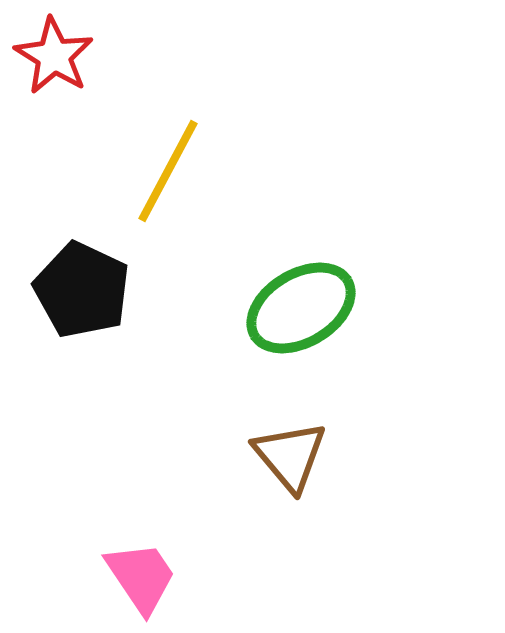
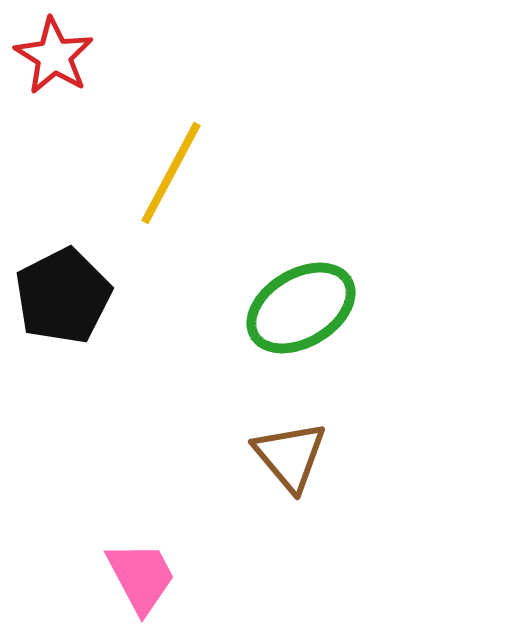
yellow line: moved 3 px right, 2 px down
black pentagon: moved 19 px left, 6 px down; rotated 20 degrees clockwise
pink trapezoid: rotated 6 degrees clockwise
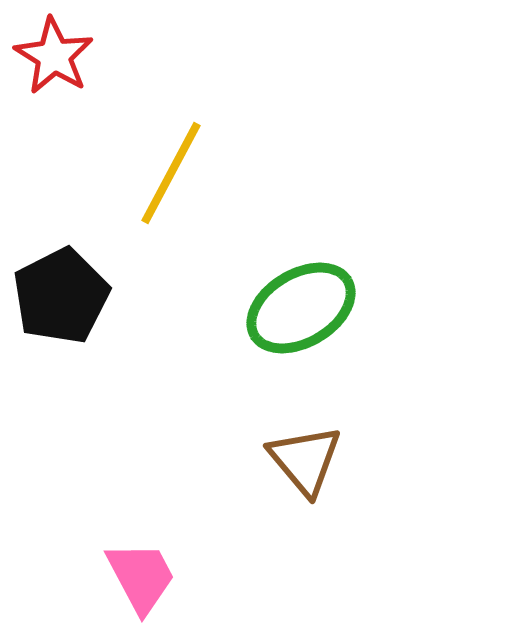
black pentagon: moved 2 px left
brown triangle: moved 15 px right, 4 px down
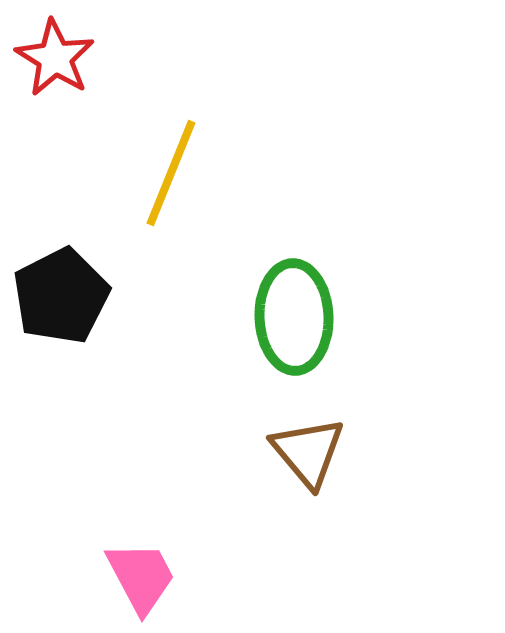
red star: moved 1 px right, 2 px down
yellow line: rotated 6 degrees counterclockwise
green ellipse: moved 7 px left, 9 px down; rotated 61 degrees counterclockwise
brown triangle: moved 3 px right, 8 px up
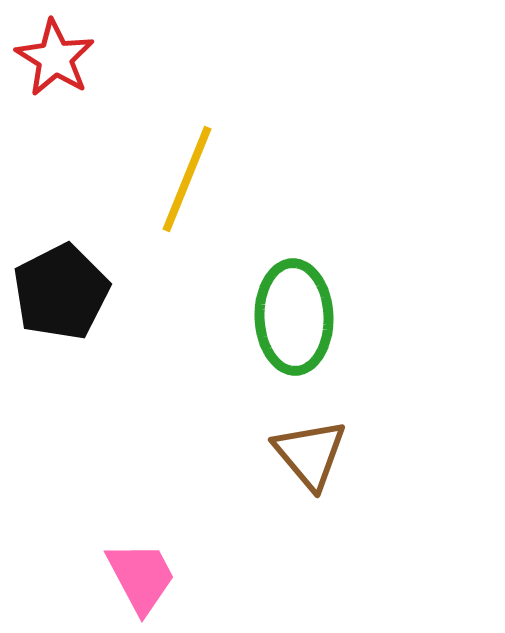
yellow line: moved 16 px right, 6 px down
black pentagon: moved 4 px up
brown triangle: moved 2 px right, 2 px down
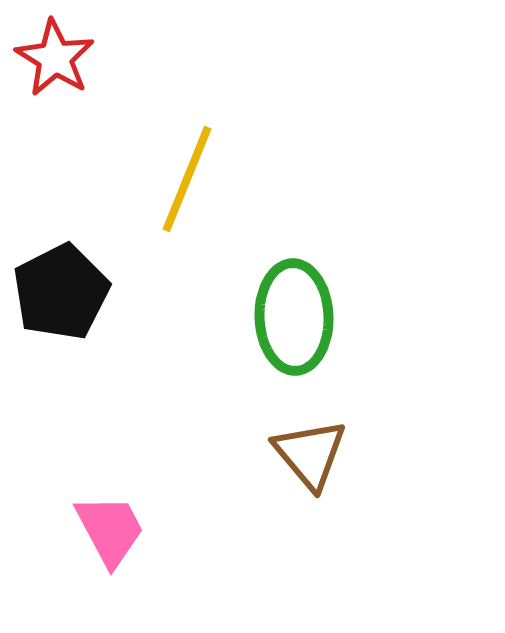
pink trapezoid: moved 31 px left, 47 px up
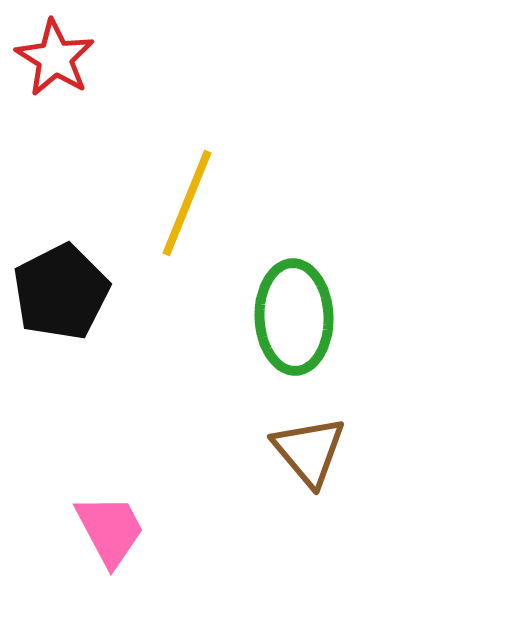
yellow line: moved 24 px down
brown triangle: moved 1 px left, 3 px up
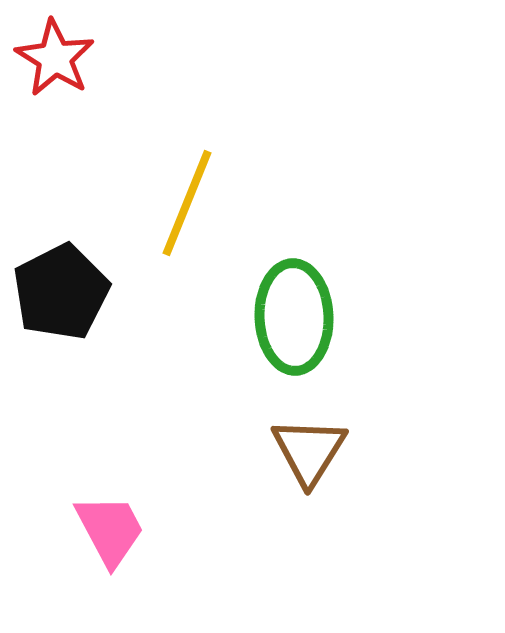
brown triangle: rotated 12 degrees clockwise
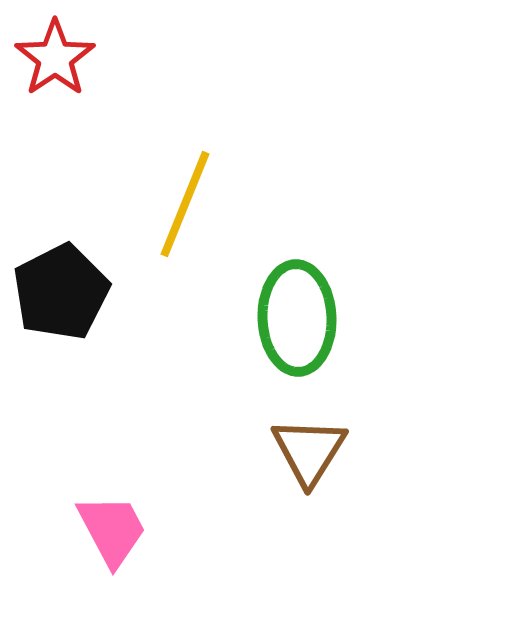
red star: rotated 6 degrees clockwise
yellow line: moved 2 px left, 1 px down
green ellipse: moved 3 px right, 1 px down
pink trapezoid: moved 2 px right
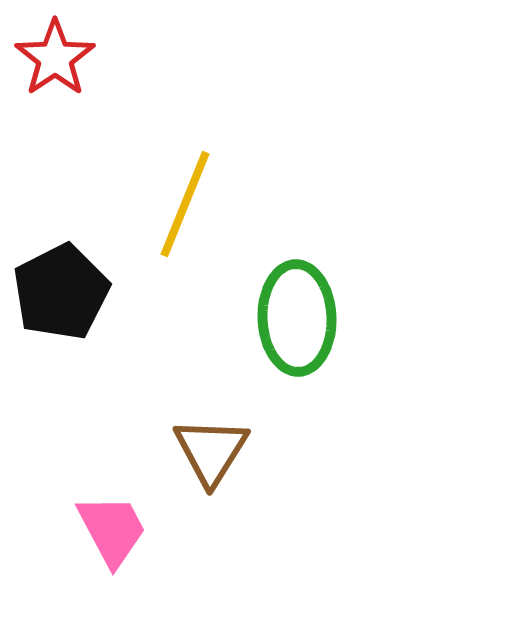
brown triangle: moved 98 px left
